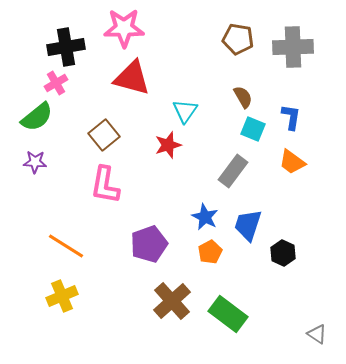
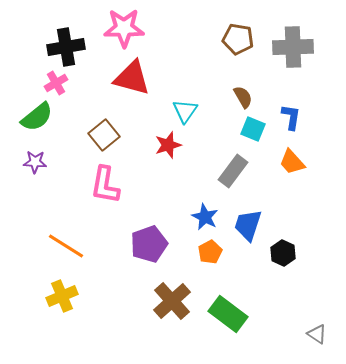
orange trapezoid: rotated 12 degrees clockwise
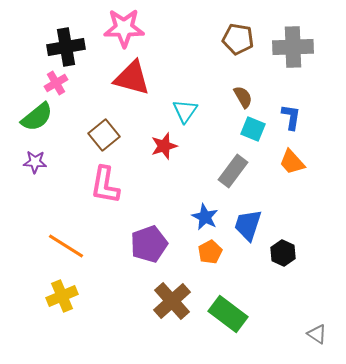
red star: moved 4 px left, 1 px down
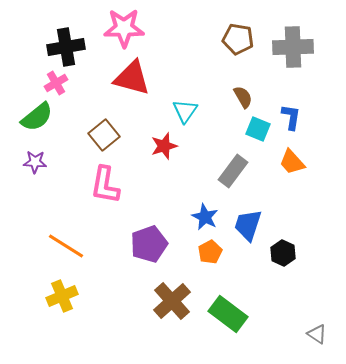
cyan square: moved 5 px right
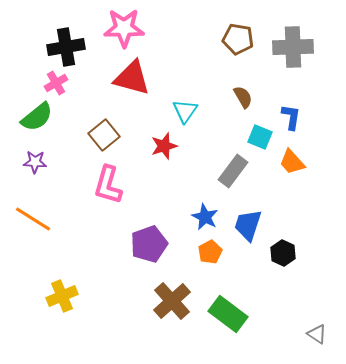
cyan square: moved 2 px right, 8 px down
pink L-shape: moved 3 px right; rotated 6 degrees clockwise
orange line: moved 33 px left, 27 px up
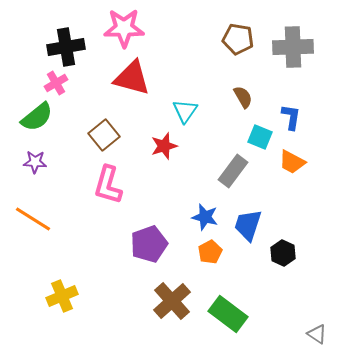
orange trapezoid: rotated 20 degrees counterclockwise
blue star: rotated 12 degrees counterclockwise
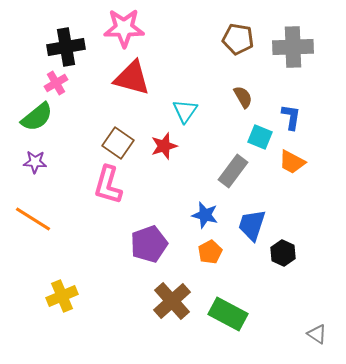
brown square: moved 14 px right, 8 px down; rotated 16 degrees counterclockwise
blue star: moved 2 px up
blue trapezoid: moved 4 px right
green rectangle: rotated 9 degrees counterclockwise
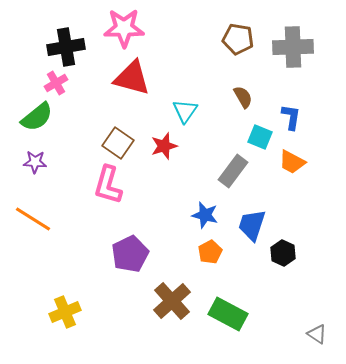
purple pentagon: moved 19 px left, 10 px down; rotated 6 degrees counterclockwise
yellow cross: moved 3 px right, 16 px down
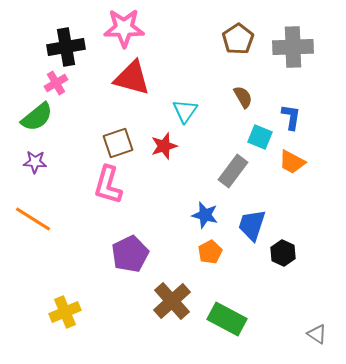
brown pentagon: rotated 28 degrees clockwise
brown square: rotated 36 degrees clockwise
green rectangle: moved 1 px left, 5 px down
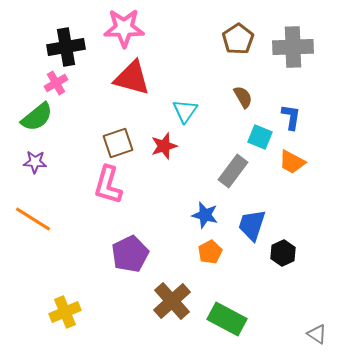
black hexagon: rotated 10 degrees clockwise
